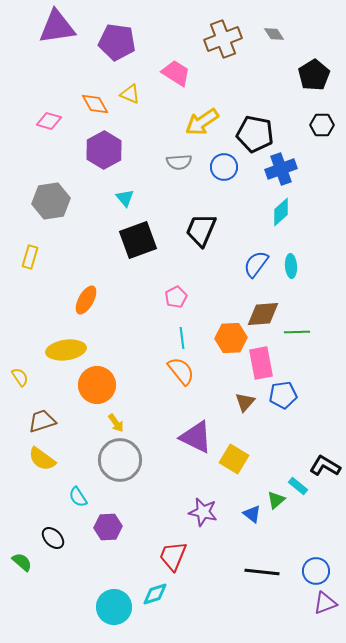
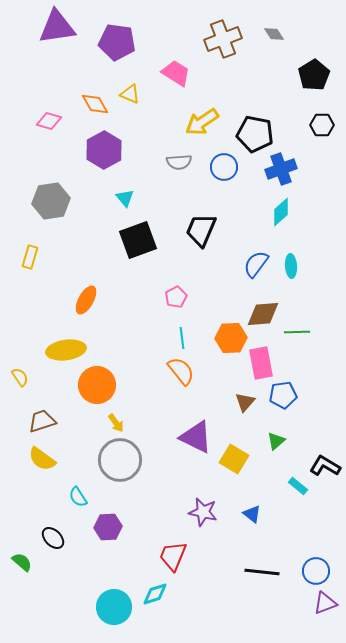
green triangle at (276, 500): moved 59 px up
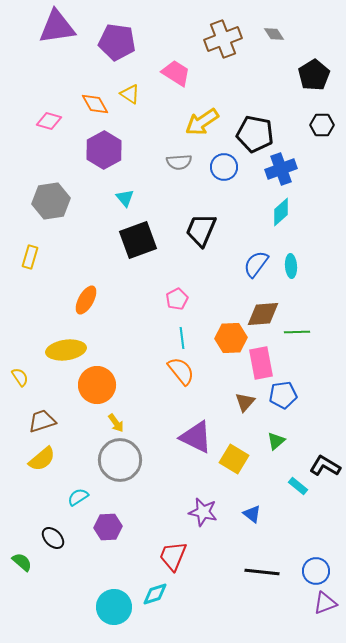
yellow triangle at (130, 94): rotated 10 degrees clockwise
pink pentagon at (176, 297): moved 1 px right, 2 px down
yellow semicircle at (42, 459): rotated 76 degrees counterclockwise
cyan semicircle at (78, 497): rotated 90 degrees clockwise
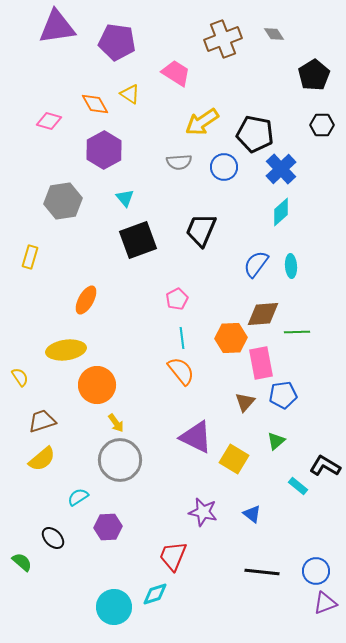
blue cross at (281, 169): rotated 24 degrees counterclockwise
gray hexagon at (51, 201): moved 12 px right
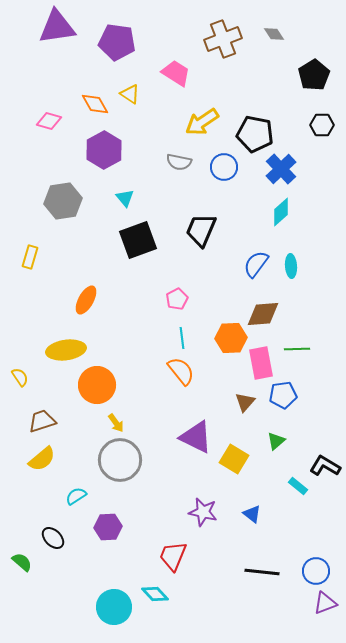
gray semicircle at (179, 162): rotated 15 degrees clockwise
green line at (297, 332): moved 17 px down
cyan semicircle at (78, 497): moved 2 px left, 1 px up
cyan diamond at (155, 594): rotated 64 degrees clockwise
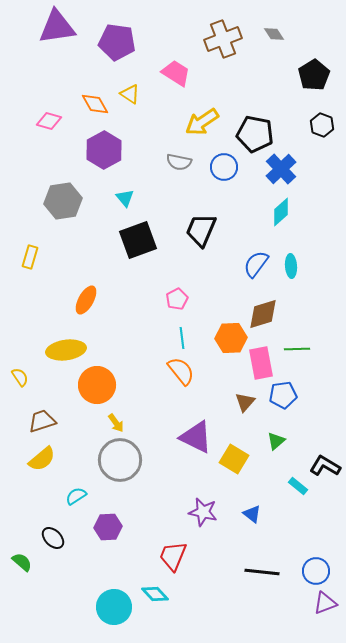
black hexagon at (322, 125): rotated 20 degrees clockwise
brown diamond at (263, 314): rotated 12 degrees counterclockwise
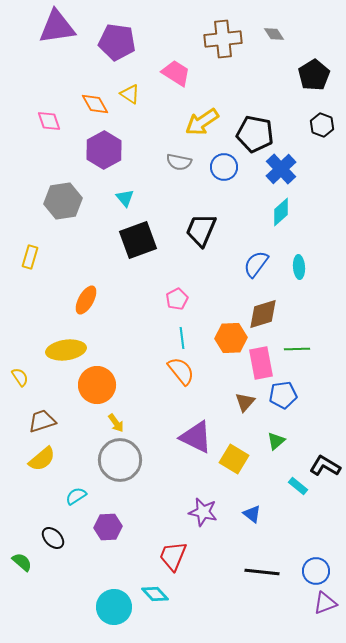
brown cross at (223, 39): rotated 15 degrees clockwise
pink diamond at (49, 121): rotated 55 degrees clockwise
cyan ellipse at (291, 266): moved 8 px right, 1 px down
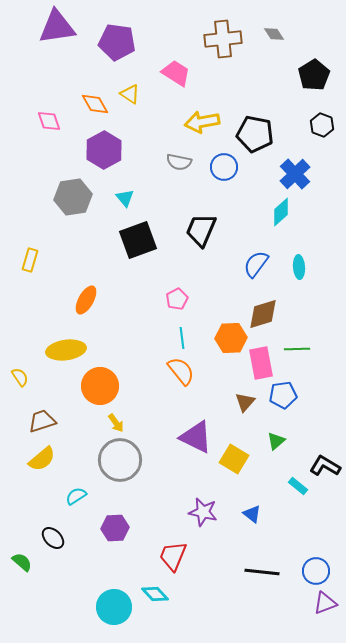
yellow arrow at (202, 122): rotated 24 degrees clockwise
blue cross at (281, 169): moved 14 px right, 5 px down
gray hexagon at (63, 201): moved 10 px right, 4 px up
yellow rectangle at (30, 257): moved 3 px down
orange circle at (97, 385): moved 3 px right, 1 px down
purple hexagon at (108, 527): moved 7 px right, 1 px down
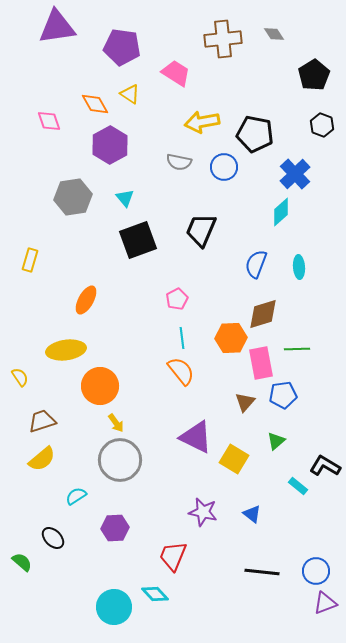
purple pentagon at (117, 42): moved 5 px right, 5 px down
purple hexagon at (104, 150): moved 6 px right, 5 px up
blue semicircle at (256, 264): rotated 16 degrees counterclockwise
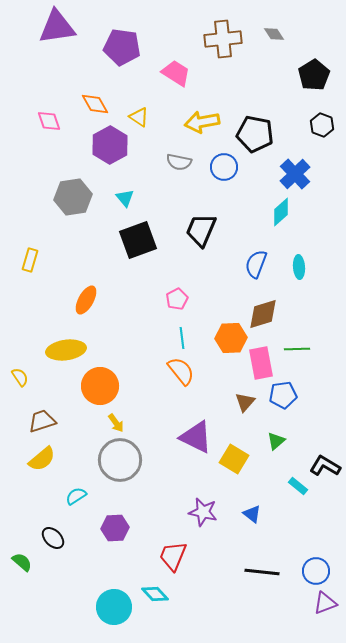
yellow triangle at (130, 94): moved 9 px right, 23 px down
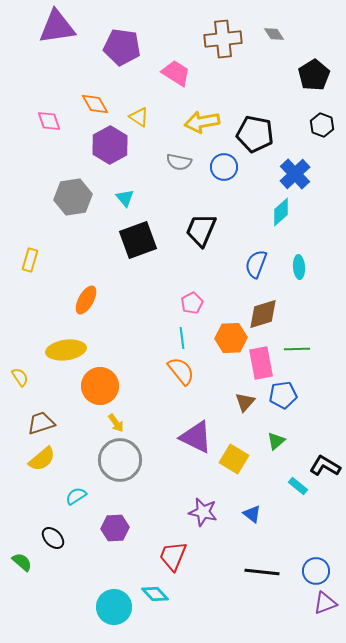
pink pentagon at (177, 299): moved 15 px right, 4 px down
brown trapezoid at (42, 421): moved 1 px left, 2 px down
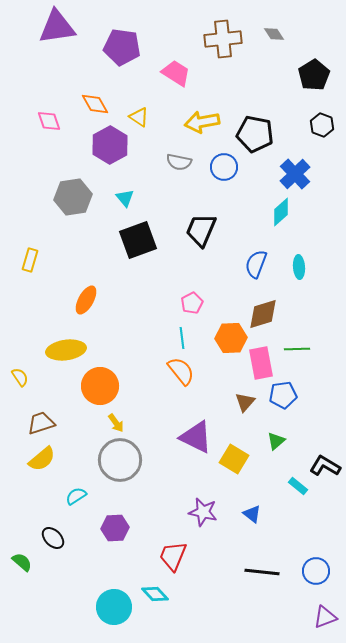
purple triangle at (325, 603): moved 14 px down
